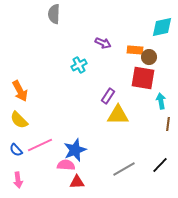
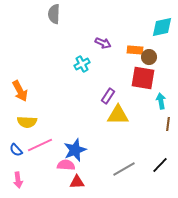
cyan cross: moved 3 px right, 1 px up
yellow semicircle: moved 8 px right, 2 px down; rotated 42 degrees counterclockwise
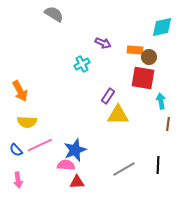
gray semicircle: rotated 120 degrees clockwise
black line: moved 2 px left; rotated 42 degrees counterclockwise
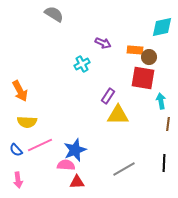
black line: moved 6 px right, 2 px up
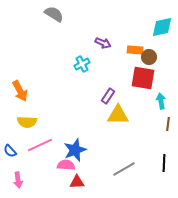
blue semicircle: moved 6 px left, 1 px down
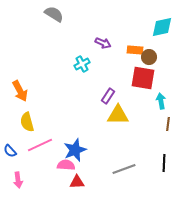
yellow semicircle: rotated 72 degrees clockwise
gray line: rotated 10 degrees clockwise
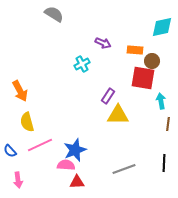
brown circle: moved 3 px right, 4 px down
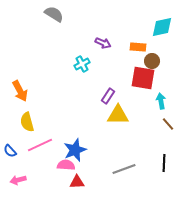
orange rectangle: moved 3 px right, 3 px up
brown line: rotated 48 degrees counterclockwise
pink arrow: rotated 84 degrees clockwise
